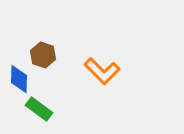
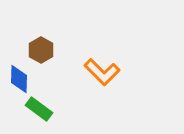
brown hexagon: moved 2 px left, 5 px up; rotated 10 degrees clockwise
orange L-shape: moved 1 px down
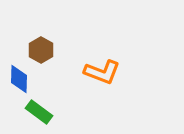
orange L-shape: rotated 24 degrees counterclockwise
green rectangle: moved 3 px down
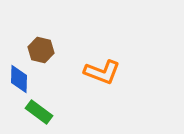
brown hexagon: rotated 15 degrees counterclockwise
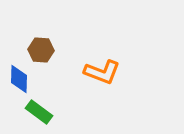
brown hexagon: rotated 10 degrees counterclockwise
